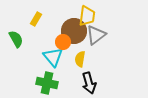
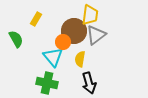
yellow trapezoid: moved 3 px right, 1 px up
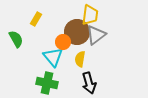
brown circle: moved 3 px right, 1 px down
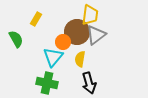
cyan triangle: rotated 20 degrees clockwise
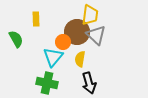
yellow rectangle: rotated 32 degrees counterclockwise
gray triangle: rotated 40 degrees counterclockwise
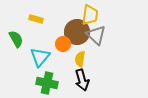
yellow rectangle: rotated 72 degrees counterclockwise
orange circle: moved 2 px down
cyan triangle: moved 13 px left
black arrow: moved 7 px left, 3 px up
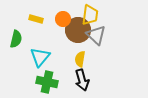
brown circle: moved 1 px right, 2 px up
green semicircle: rotated 42 degrees clockwise
orange circle: moved 25 px up
green cross: moved 1 px up
